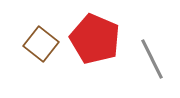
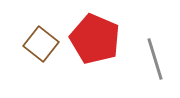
gray line: moved 3 px right; rotated 9 degrees clockwise
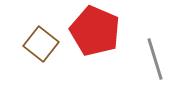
red pentagon: moved 8 px up
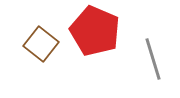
gray line: moved 2 px left
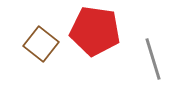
red pentagon: rotated 15 degrees counterclockwise
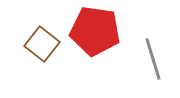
brown square: moved 1 px right
